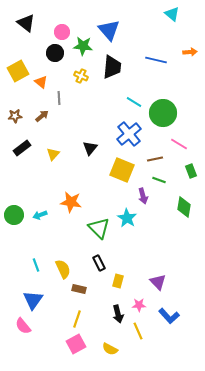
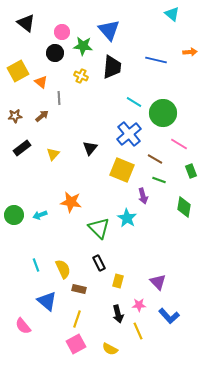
brown line at (155, 159): rotated 42 degrees clockwise
blue triangle at (33, 300): moved 14 px right, 1 px down; rotated 25 degrees counterclockwise
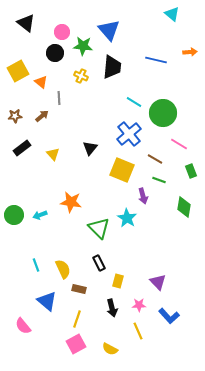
yellow triangle at (53, 154): rotated 24 degrees counterclockwise
black arrow at (118, 314): moved 6 px left, 6 px up
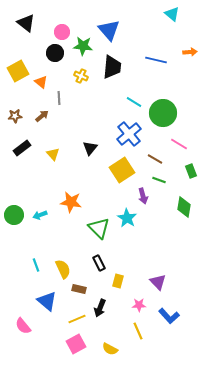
yellow square at (122, 170): rotated 35 degrees clockwise
black arrow at (112, 308): moved 12 px left; rotated 36 degrees clockwise
yellow line at (77, 319): rotated 48 degrees clockwise
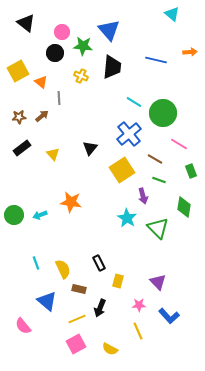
brown star at (15, 116): moved 4 px right, 1 px down
green triangle at (99, 228): moved 59 px right
cyan line at (36, 265): moved 2 px up
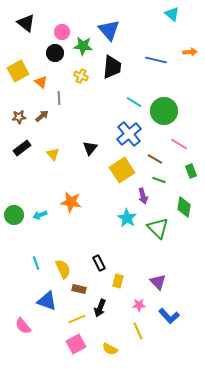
green circle at (163, 113): moved 1 px right, 2 px up
blue triangle at (47, 301): rotated 20 degrees counterclockwise
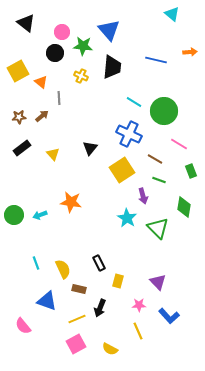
blue cross at (129, 134): rotated 25 degrees counterclockwise
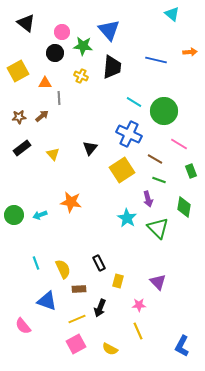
orange triangle at (41, 82): moved 4 px right, 1 px down; rotated 40 degrees counterclockwise
purple arrow at (143, 196): moved 5 px right, 3 px down
brown rectangle at (79, 289): rotated 16 degrees counterclockwise
blue L-shape at (169, 316): moved 13 px right, 30 px down; rotated 70 degrees clockwise
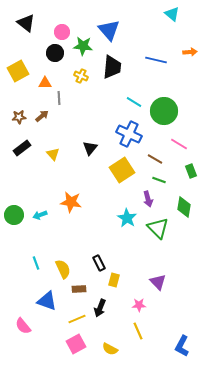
yellow rectangle at (118, 281): moved 4 px left, 1 px up
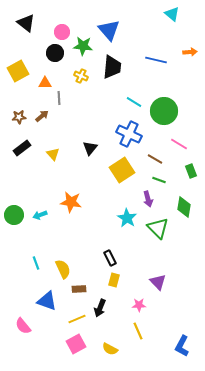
black rectangle at (99, 263): moved 11 px right, 5 px up
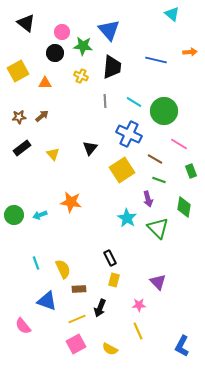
gray line at (59, 98): moved 46 px right, 3 px down
